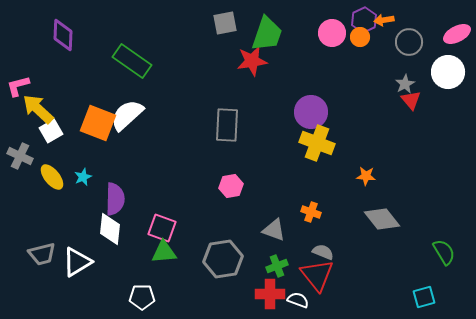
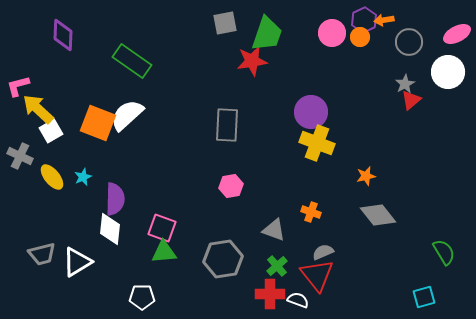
red triangle at (411, 100): rotated 30 degrees clockwise
orange star at (366, 176): rotated 18 degrees counterclockwise
gray diamond at (382, 219): moved 4 px left, 4 px up
gray semicircle at (323, 252): rotated 45 degrees counterclockwise
green cross at (277, 266): rotated 20 degrees counterclockwise
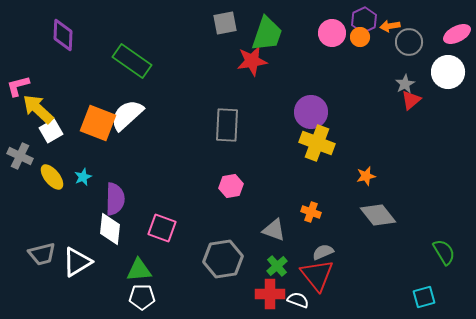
orange arrow at (384, 20): moved 6 px right, 6 px down
green triangle at (164, 252): moved 25 px left, 18 px down
